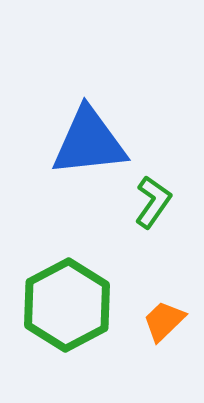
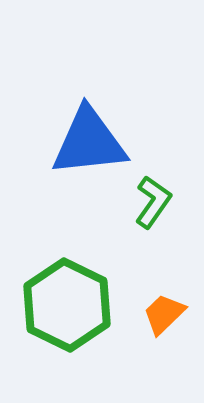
green hexagon: rotated 6 degrees counterclockwise
orange trapezoid: moved 7 px up
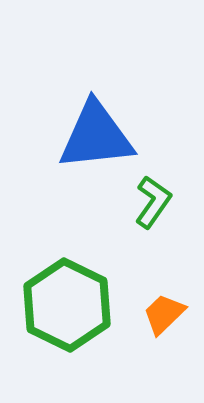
blue triangle: moved 7 px right, 6 px up
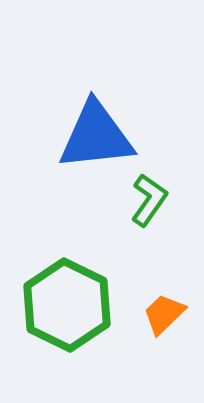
green L-shape: moved 4 px left, 2 px up
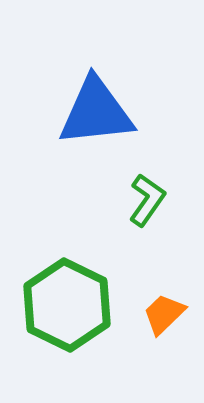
blue triangle: moved 24 px up
green L-shape: moved 2 px left
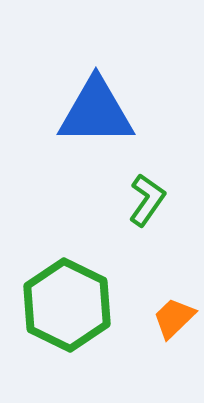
blue triangle: rotated 6 degrees clockwise
orange trapezoid: moved 10 px right, 4 px down
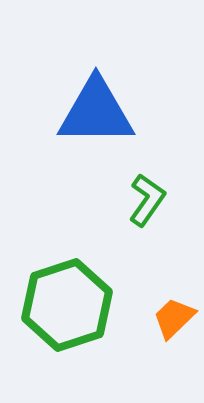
green hexagon: rotated 16 degrees clockwise
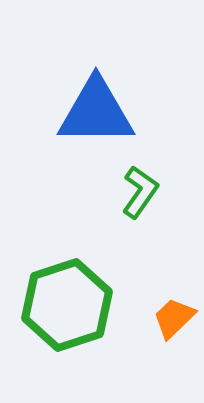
green L-shape: moved 7 px left, 8 px up
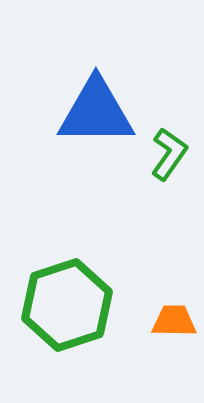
green L-shape: moved 29 px right, 38 px up
orange trapezoid: moved 3 px down; rotated 45 degrees clockwise
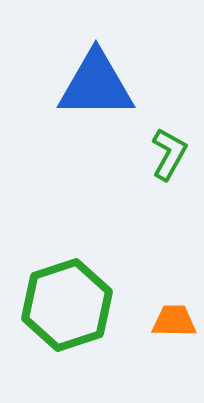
blue triangle: moved 27 px up
green L-shape: rotated 6 degrees counterclockwise
